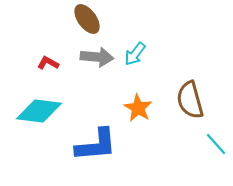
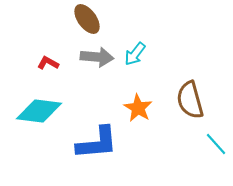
blue L-shape: moved 1 px right, 2 px up
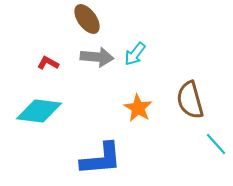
blue L-shape: moved 4 px right, 16 px down
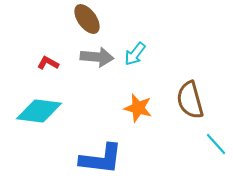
orange star: rotated 16 degrees counterclockwise
blue L-shape: rotated 12 degrees clockwise
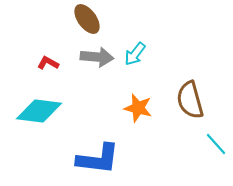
blue L-shape: moved 3 px left
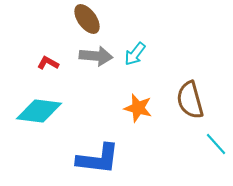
gray arrow: moved 1 px left, 1 px up
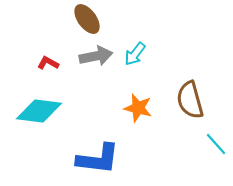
gray arrow: rotated 16 degrees counterclockwise
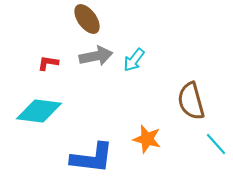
cyan arrow: moved 1 px left, 6 px down
red L-shape: rotated 20 degrees counterclockwise
brown semicircle: moved 1 px right, 1 px down
orange star: moved 9 px right, 31 px down
blue L-shape: moved 6 px left, 1 px up
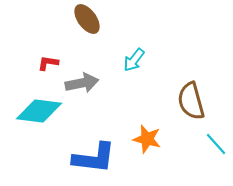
gray arrow: moved 14 px left, 27 px down
blue L-shape: moved 2 px right
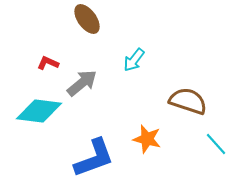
red L-shape: rotated 15 degrees clockwise
gray arrow: rotated 28 degrees counterclockwise
brown semicircle: moved 3 px left; rotated 123 degrees clockwise
blue L-shape: rotated 27 degrees counterclockwise
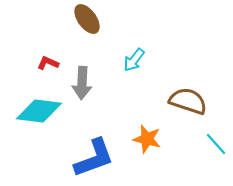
gray arrow: rotated 132 degrees clockwise
